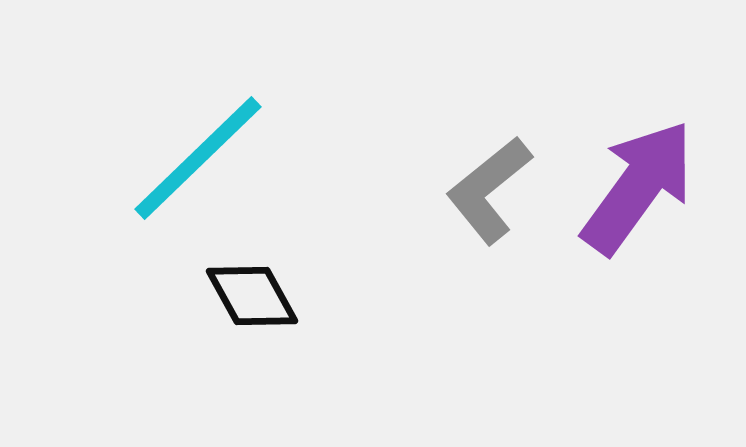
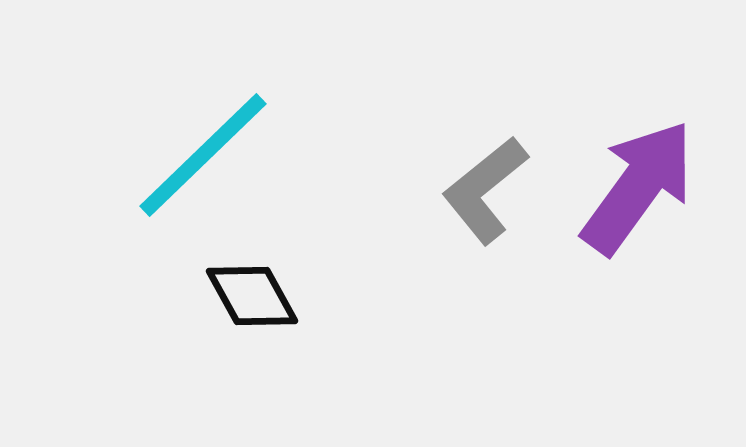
cyan line: moved 5 px right, 3 px up
gray L-shape: moved 4 px left
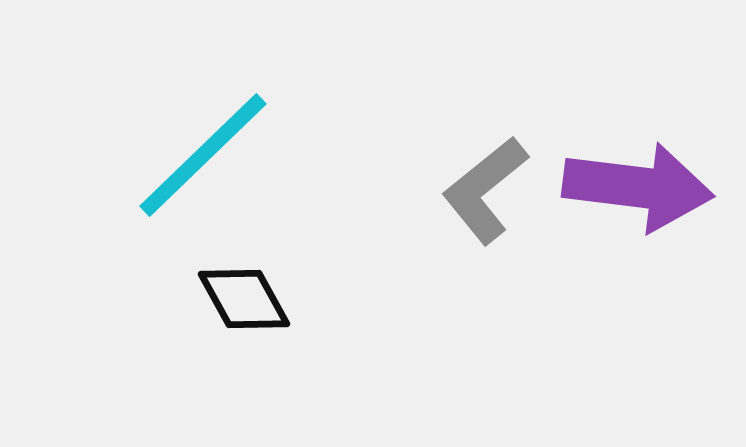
purple arrow: rotated 61 degrees clockwise
black diamond: moved 8 px left, 3 px down
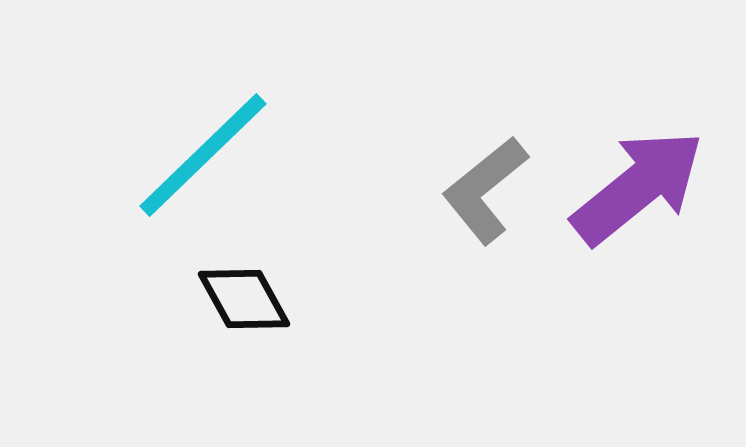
purple arrow: rotated 46 degrees counterclockwise
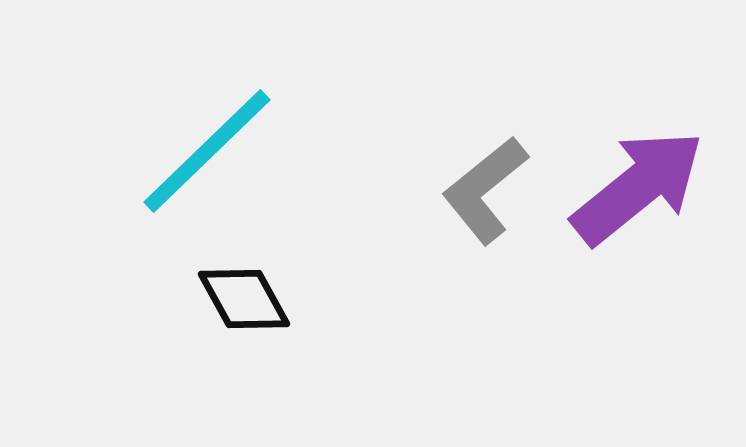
cyan line: moved 4 px right, 4 px up
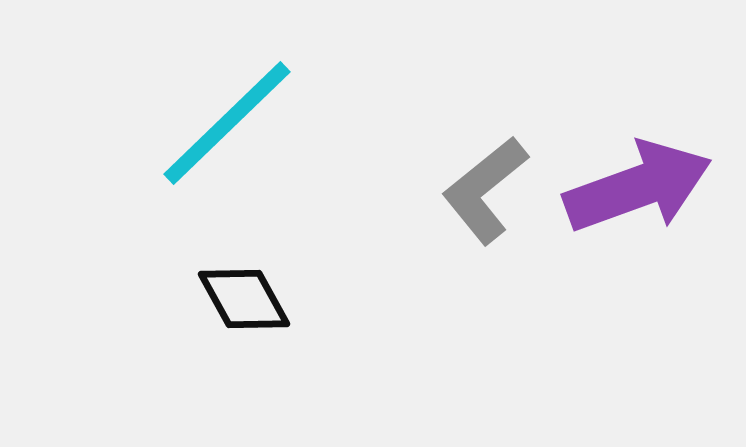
cyan line: moved 20 px right, 28 px up
purple arrow: rotated 19 degrees clockwise
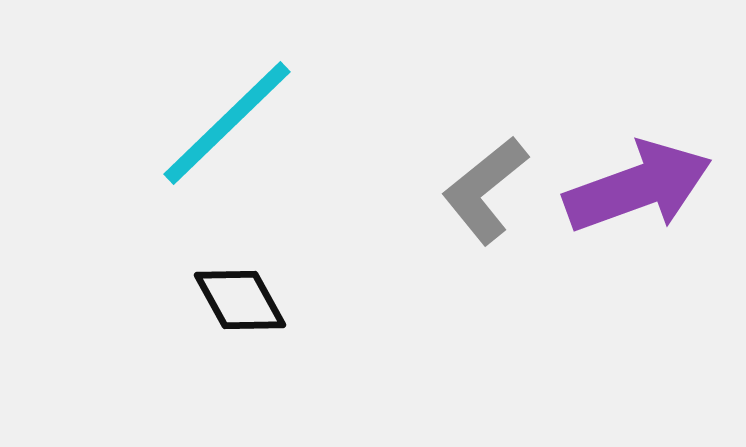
black diamond: moved 4 px left, 1 px down
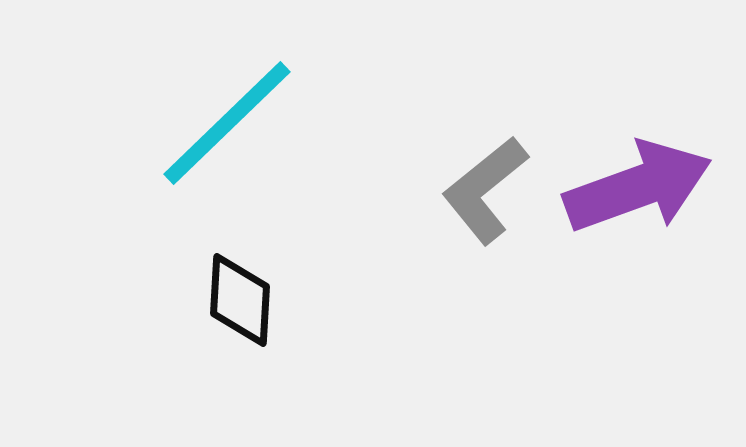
black diamond: rotated 32 degrees clockwise
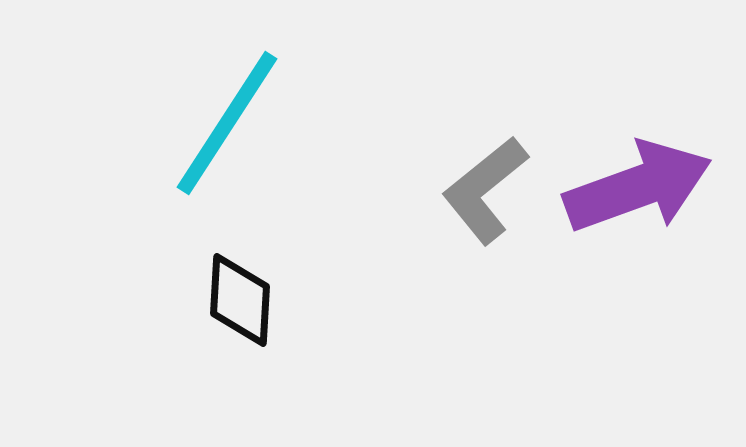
cyan line: rotated 13 degrees counterclockwise
